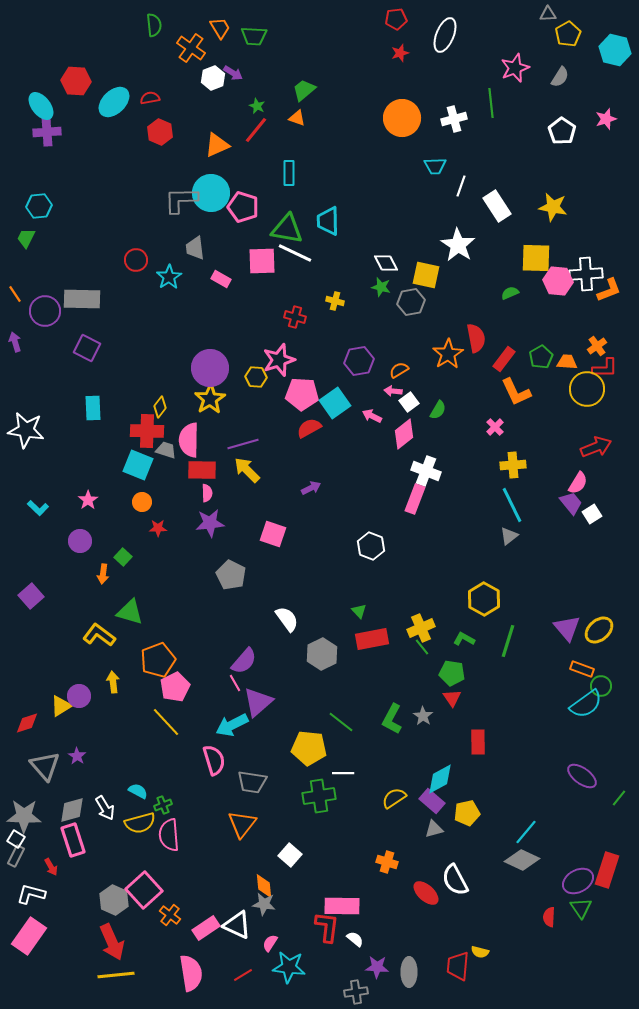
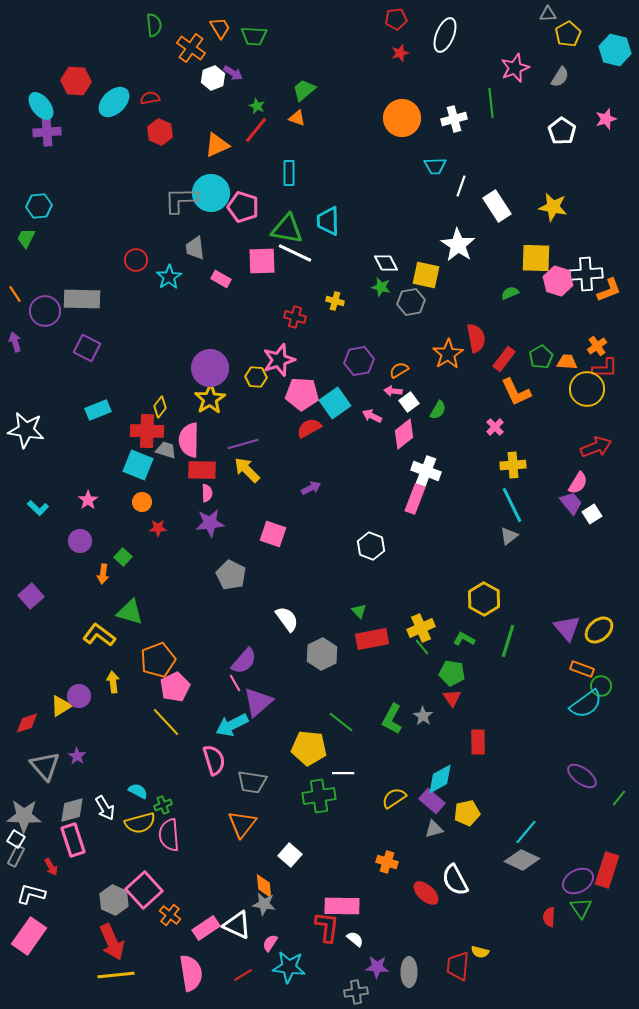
pink hexagon at (558, 281): rotated 12 degrees clockwise
cyan rectangle at (93, 408): moved 5 px right, 2 px down; rotated 70 degrees clockwise
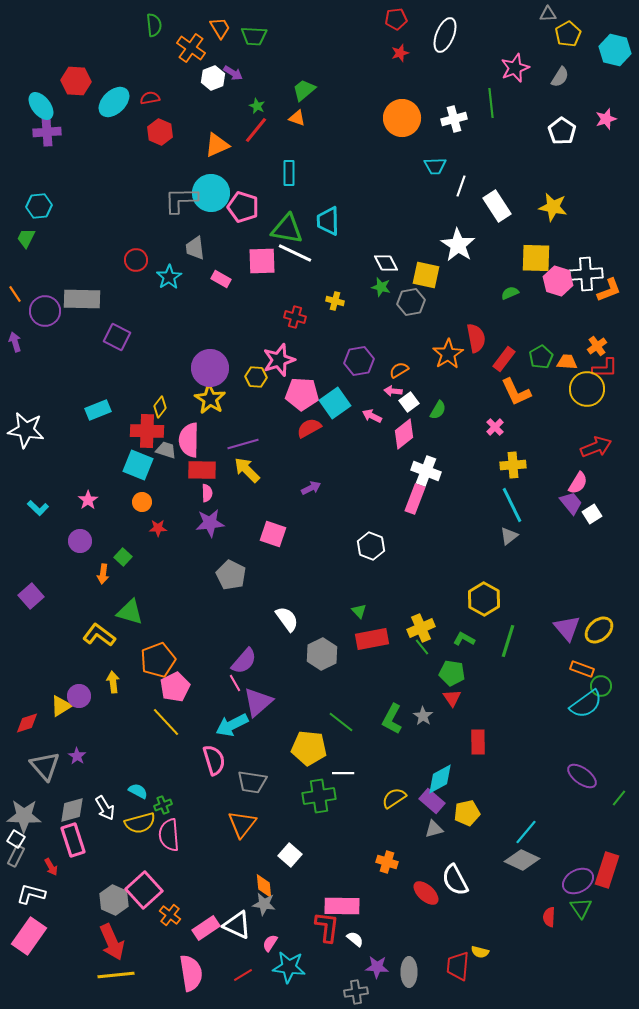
purple square at (87, 348): moved 30 px right, 11 px up
yellow star at (210, 399): rotated 8 degrees counterclockwise
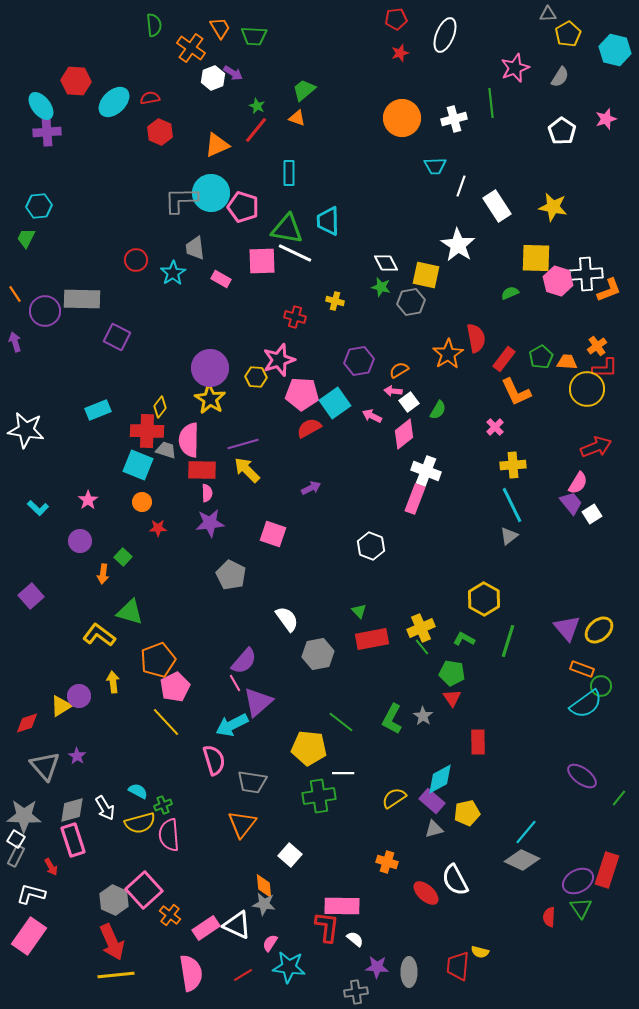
cyan star at (169, 277): moved 4 px right, 4 px up
gray hexagon at (322, 654): moved 4 px left; rotated 16 degrees clockwise
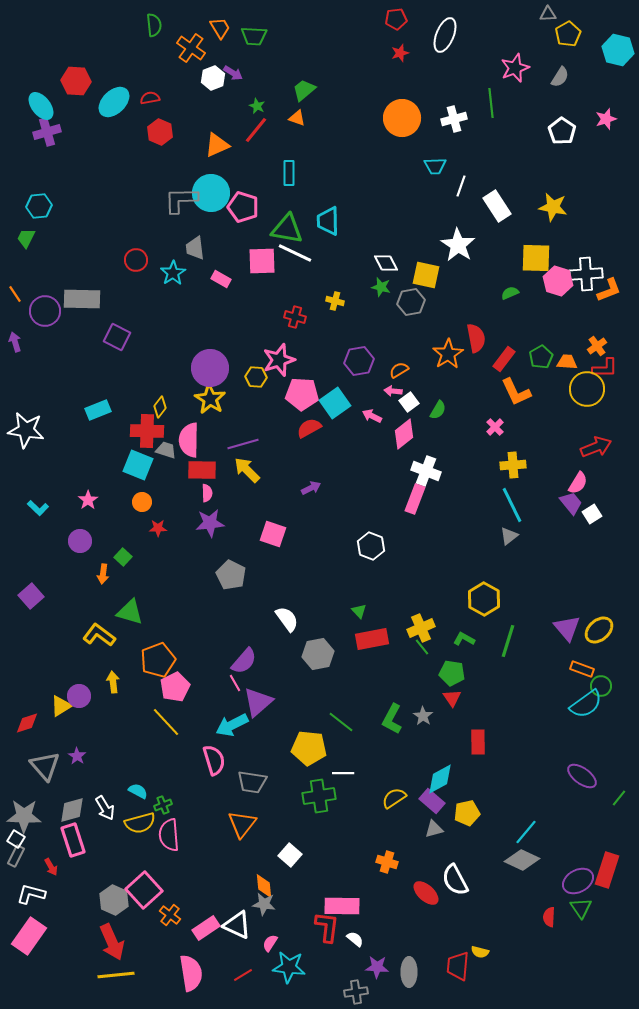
cyan hexagon at (615, 50): moved 3 px right
purple cross at (47, 132): rotated 12 degrees counterclockwise
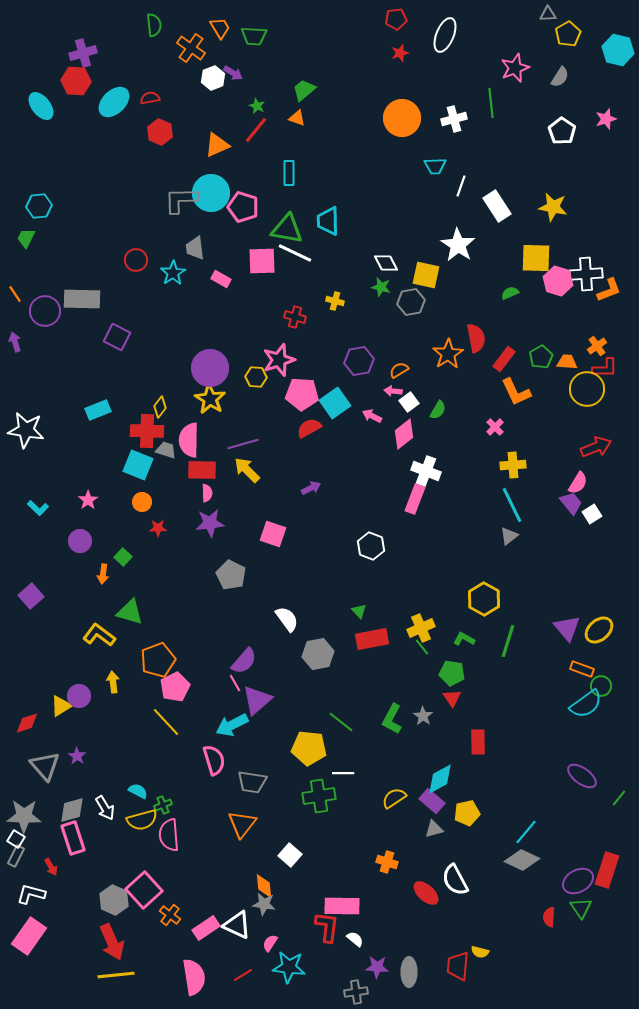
purple cross at (47, 132): moved 36 px right, 79 px up
purple triangle at (258, 702): moved 1 px left, 2 px up
yellow semicircle at (140, 823): moved 2 px right, 3 px up
pink rectangle at (73, 840): moved 2 px up
pink semicircle at (191, 973): moved 3 px right, 4 px down
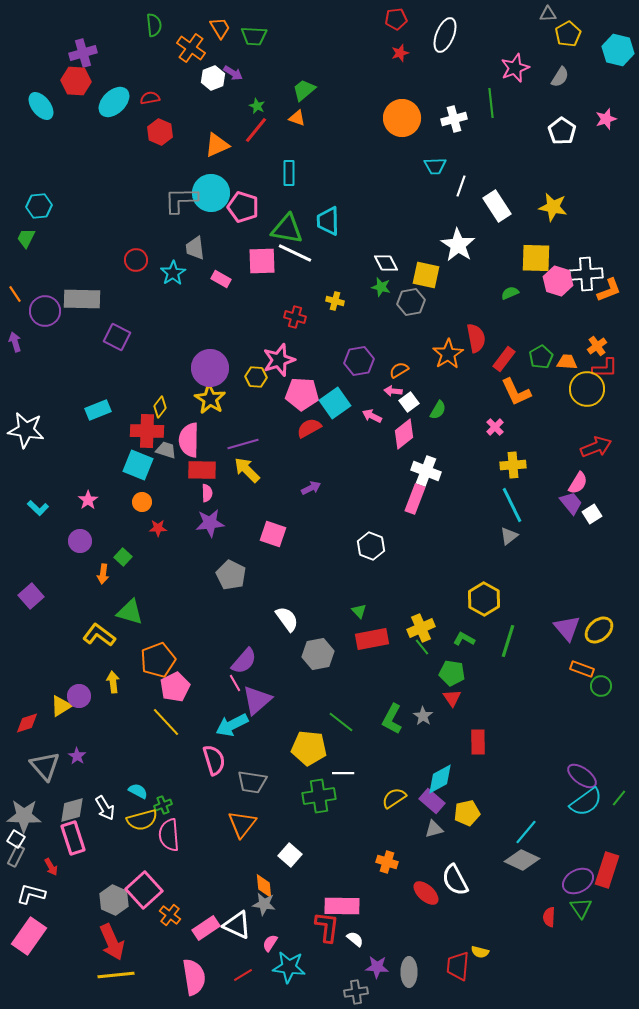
cyan semicircle at (586, 704): moved 98 px down
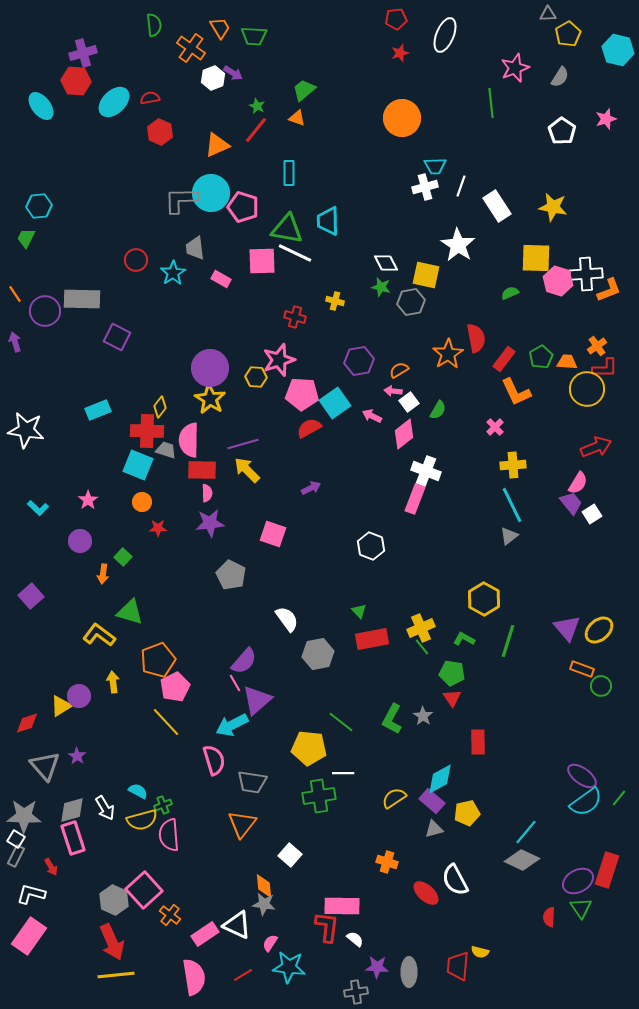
white cross at (454, 119): moved 29 px left, 68 px down
pink rectangle at (206, 928): moved 1 px left, 6 px down
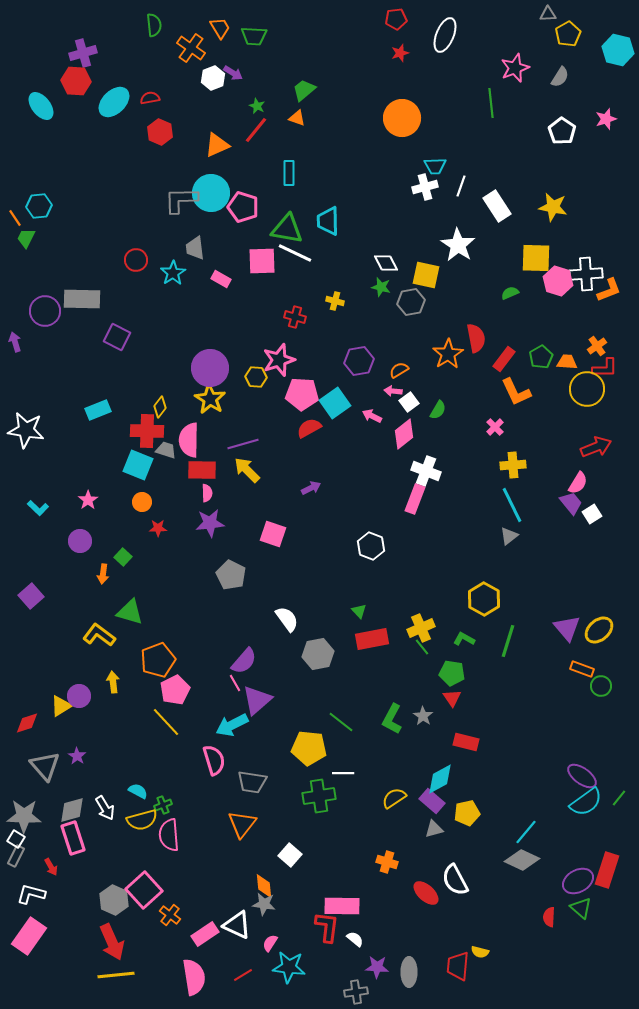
orange line at (15, 294): moved 76 px up
pink pentagon at (175, 687): moved 3 px down
red rectangle at (478, 742): moved 12 px left; rotated 75 degrees counterclockwise
green triangle at (581, 908): rotated 15 degrees counterclockwise
